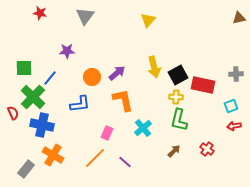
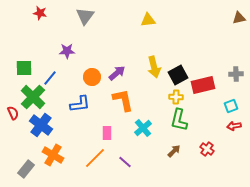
yellow triangle: rotated 42 degrees clockwise
red rectangle: rotated 25 degrees counterclockwise
blue cross: moved 1 px left; rotated 25 degrees clockwise
pink rectangle: rotated 24 degrees counterclockwise
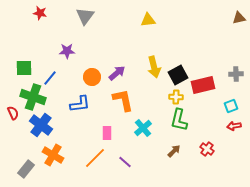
green cross: rotated 25 degrees counterclockwise
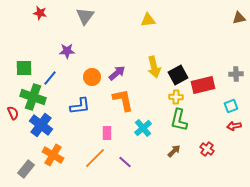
blue L-shape: moved 2 px down
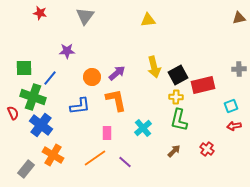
gray cross: moved 3 px right, 5 px up
orange L-shape: moved 7 px left
orange line: rotated 10 degrees clockwise
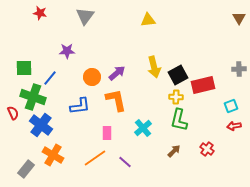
brown triangle: rotated 48 degrees counterclockwise
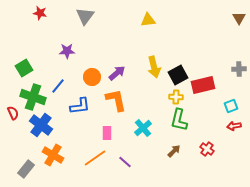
green square: rotated 30 degrees counterclockwise
blue line: moved 8 px right, 8 px down
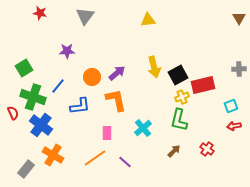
yellow cross: moved 6 px right; rotated 24 degrees counterclockwise
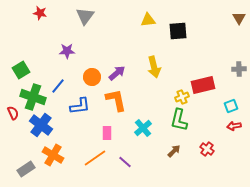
green square: moved 3 px left, 2 px down
black square: moved 44 px up; rotated 24 degrees clockwise
gray rectangle: rotated 18 degrees clockwise
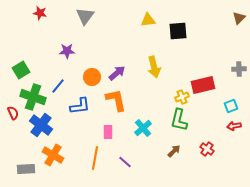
brown triangle: rotated 16 degrees clockwise
pink rectangle: moved 1 px right, 1 px up
orange line: rotated 45 degrees counterclockwise
gray rectangle: rotated 30 degrees clockwise
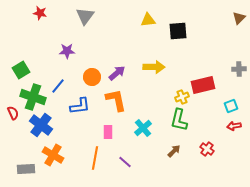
yellow arrow: rotated 75 degrees counterclockwise
